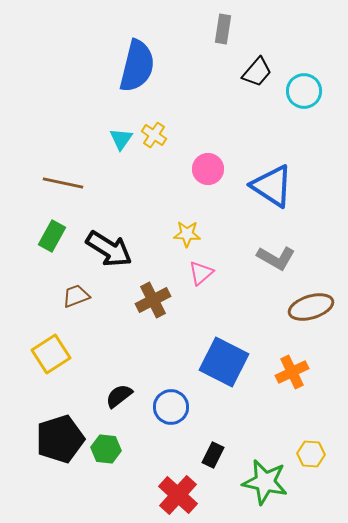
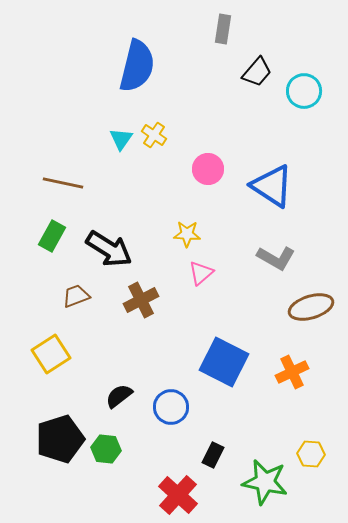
brown cross: moved 12 px left
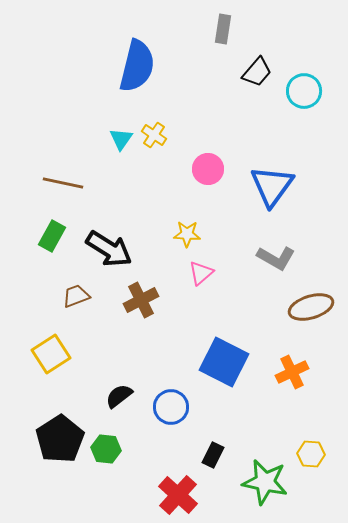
blue triangle: rotated 33 degrees clockwise
black pentagon: rotated 15 degrees counterclockwise
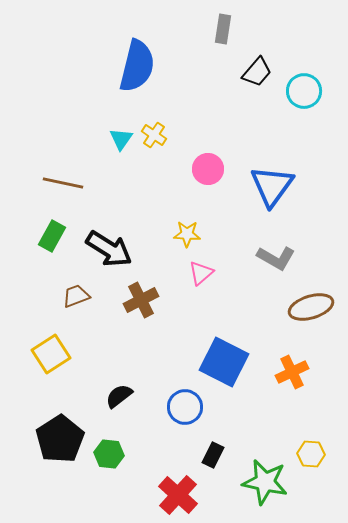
blue circle: moved 14 px right
green hexagon: moved 3 px right, 5 px down
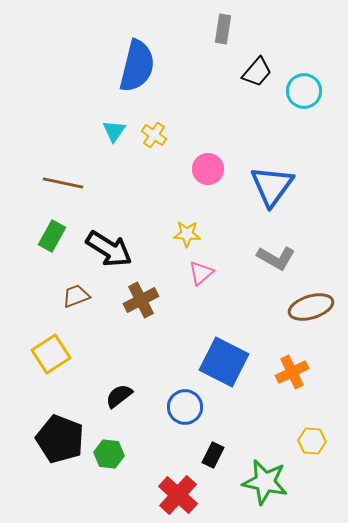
cyan triangle: moved 7 px left, 8 px up
black pentagon: rotated 18 degrees counterclockwise
yellow hexagon: moved 1 px right, 13 px up
